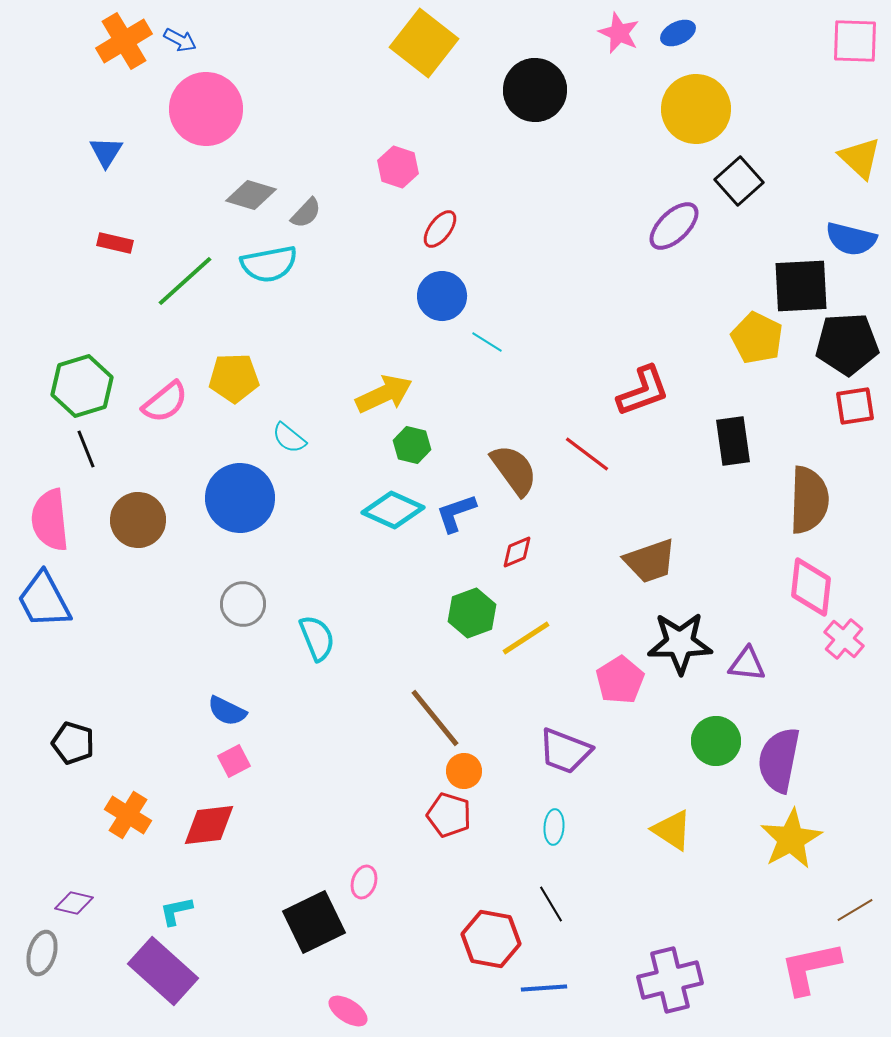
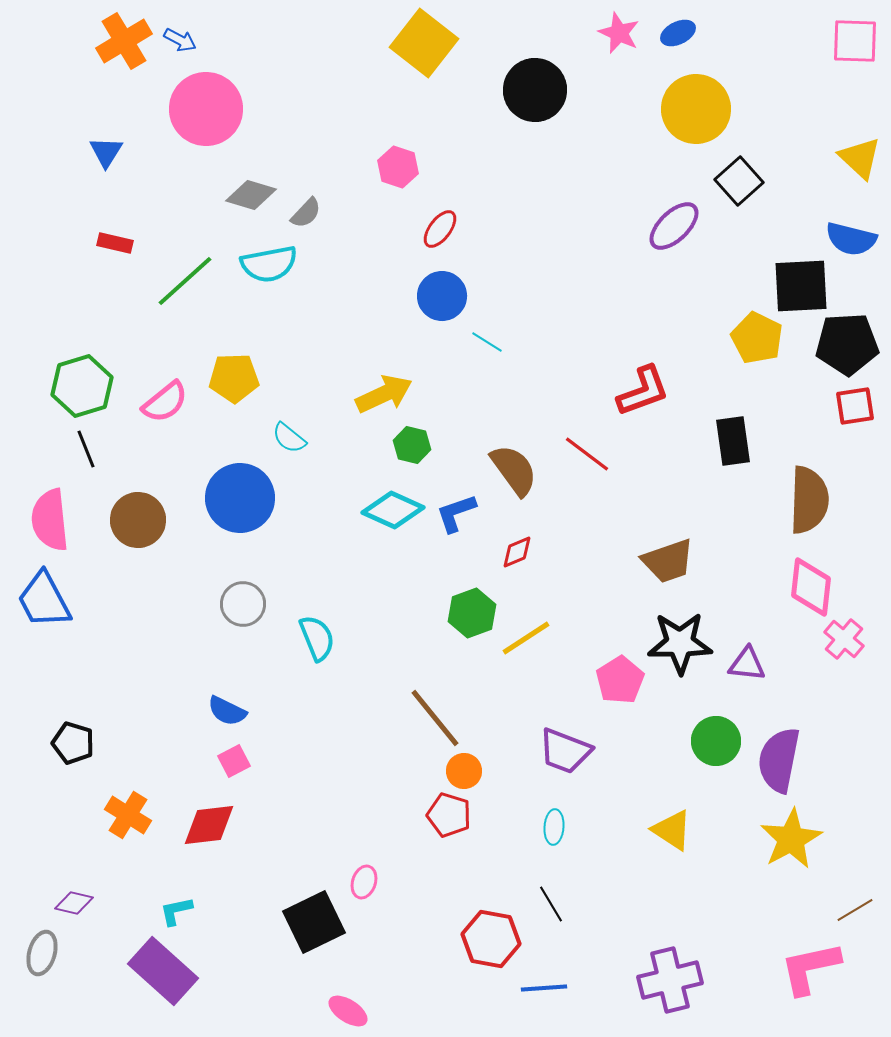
brown trapezoid at (650, 561): moved 18 px right
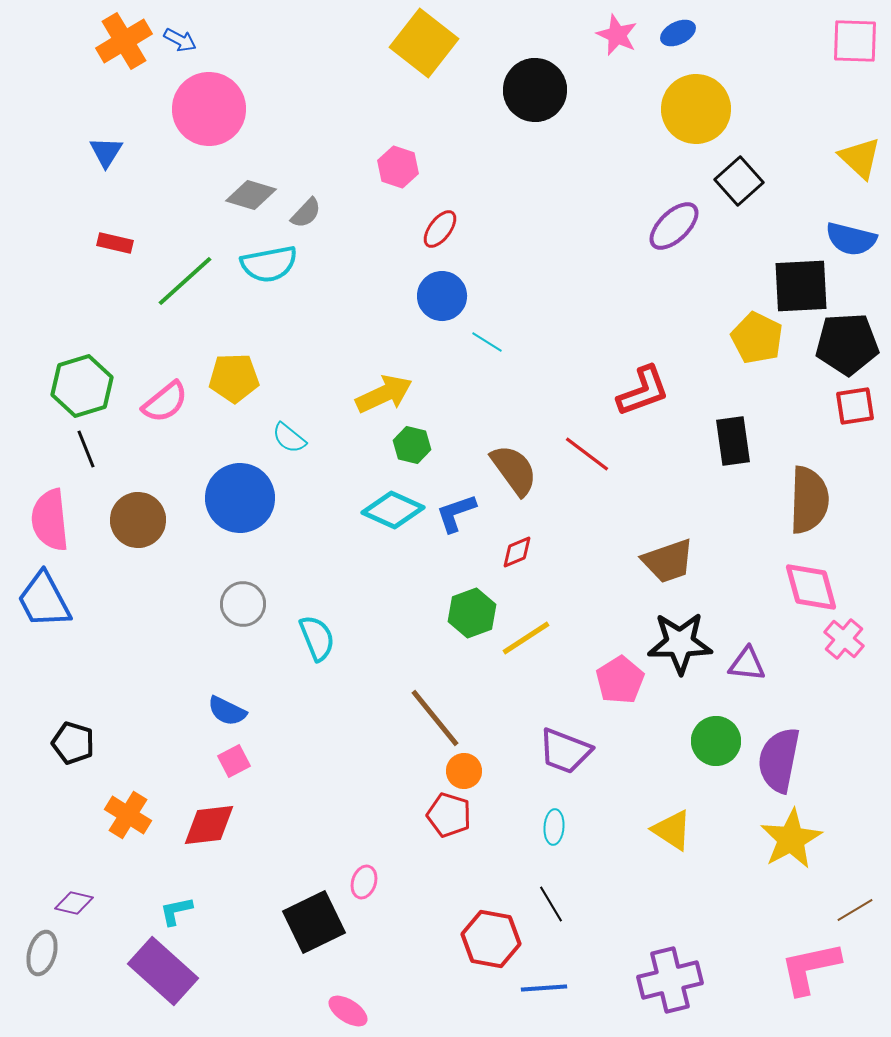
pink star at (619, 33): moved 2 px left, 2 px down
pink circle at (206, 109): moved 3 px right
pink diamond at (811, 587): rotated 22 degrees counterclockwise
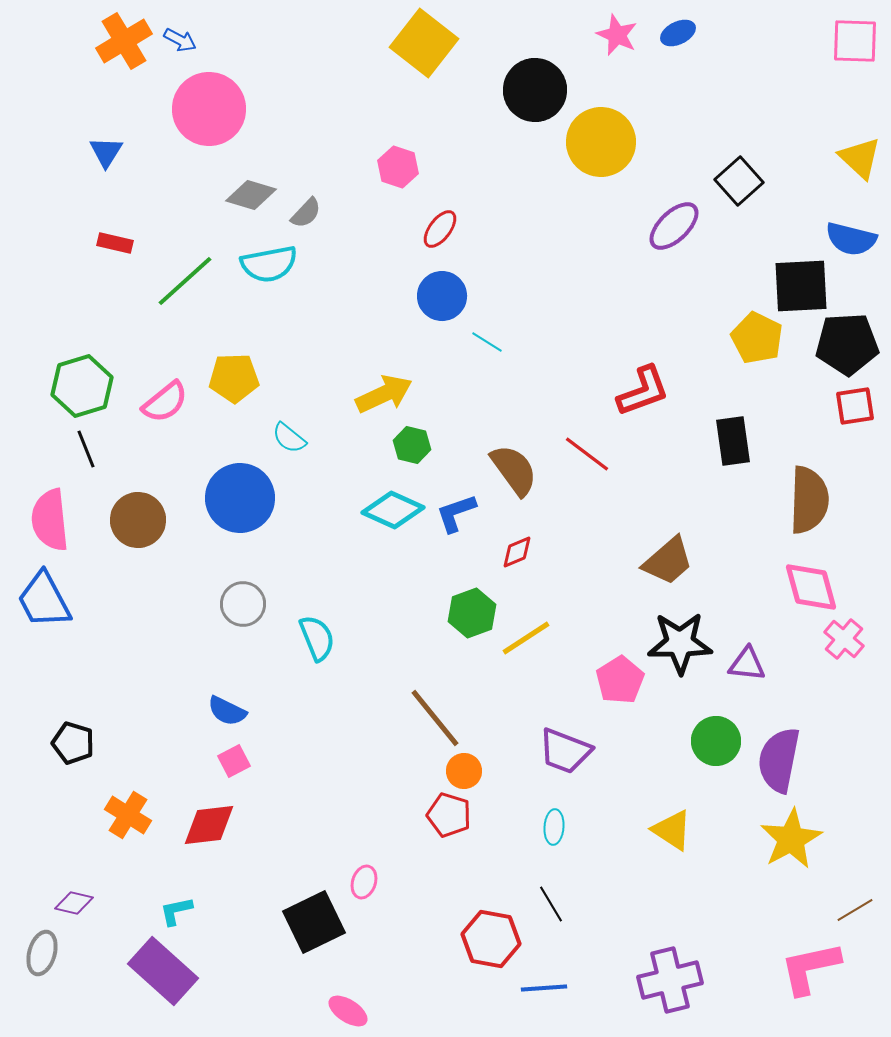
yellow circle at (696, 109): moved 95 px left, 33 px down
brown trapezoid at (668, 561): rotated 22 degrees counterclockwise
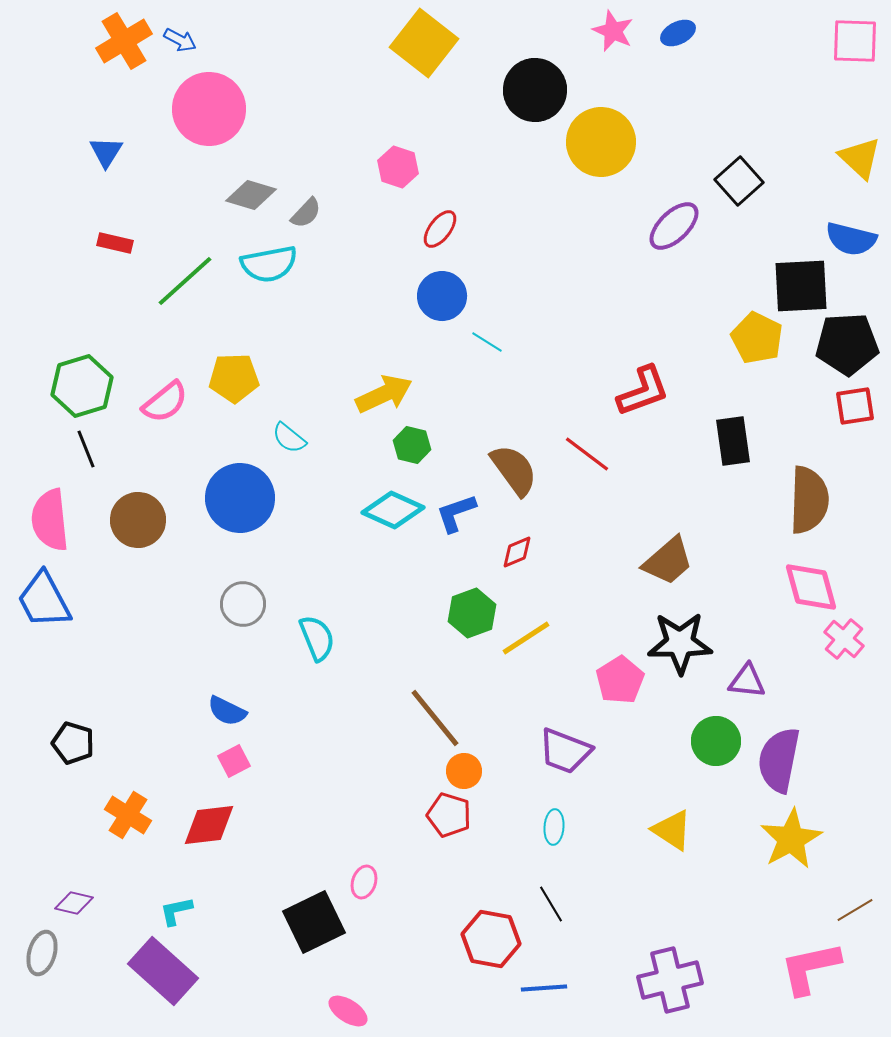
pink star at (617, 35): moved 4 px left, 4 px up
purple triangle at (747, 664): moved 17 px down
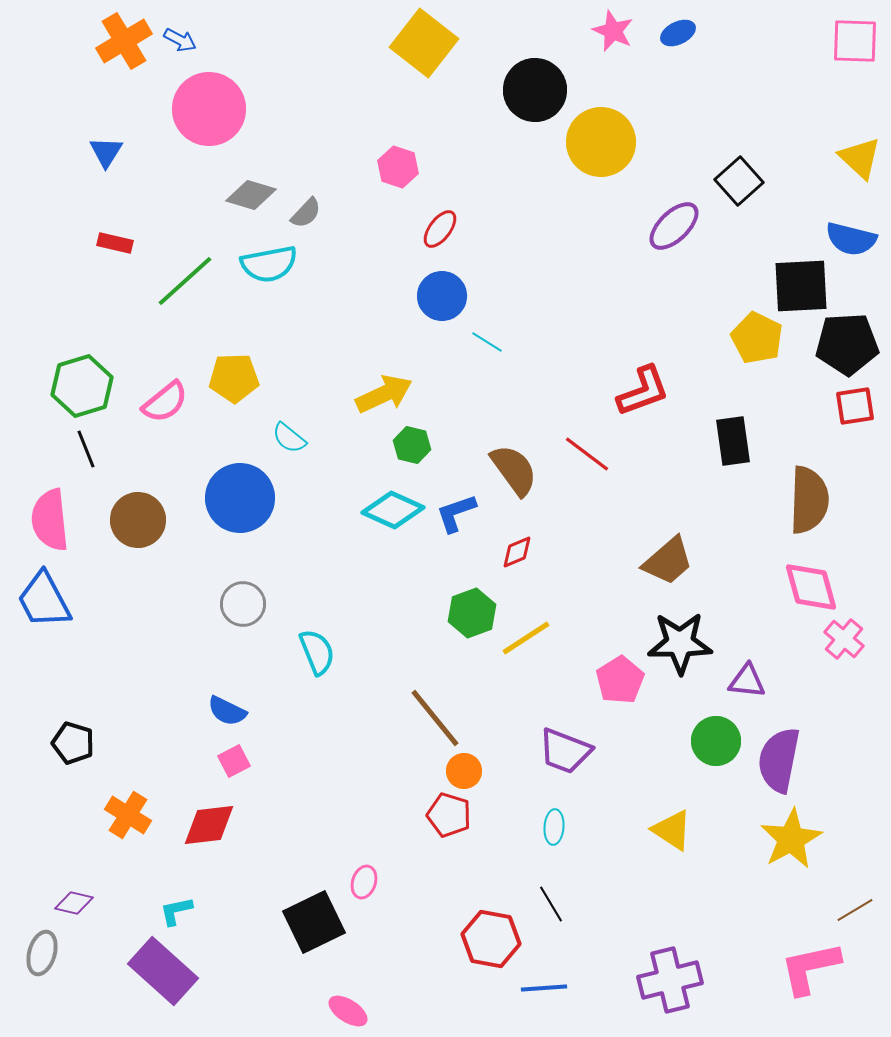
cyan semicircle at (317, 638): moved 14 px down
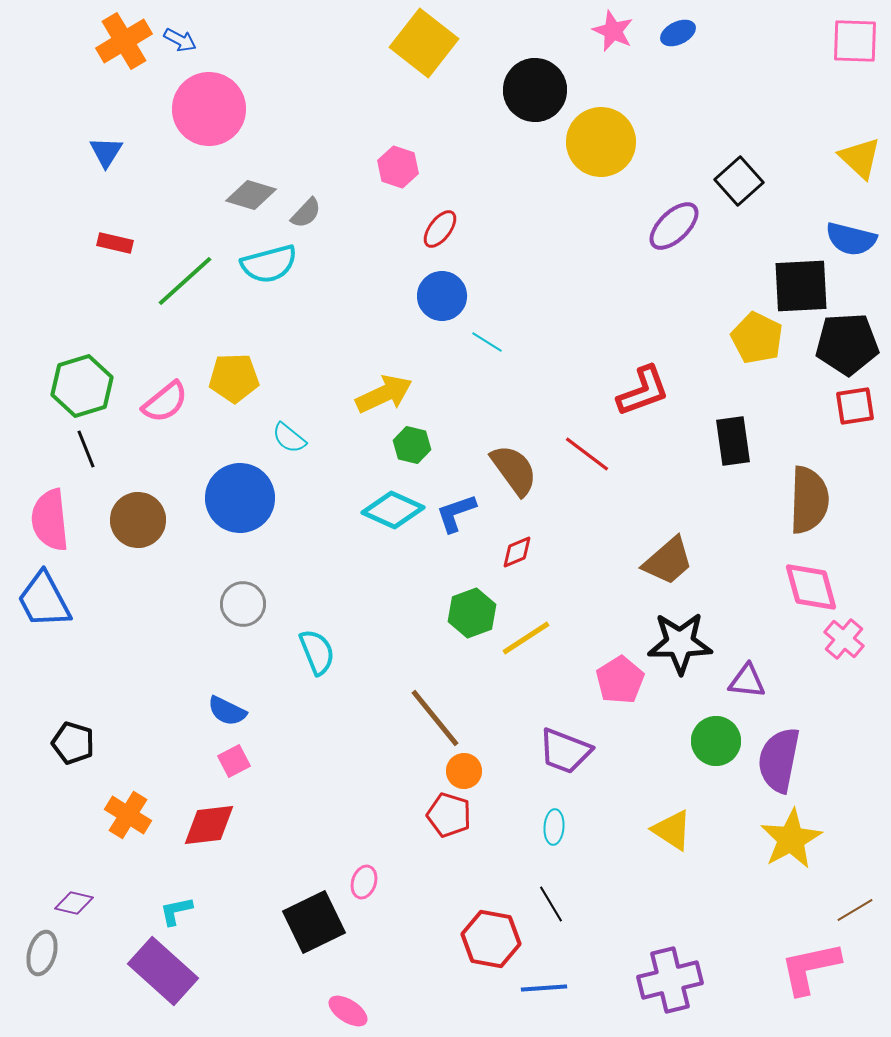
cyan semicircle at (269, 264): rotated 4 degrees counterclockwise
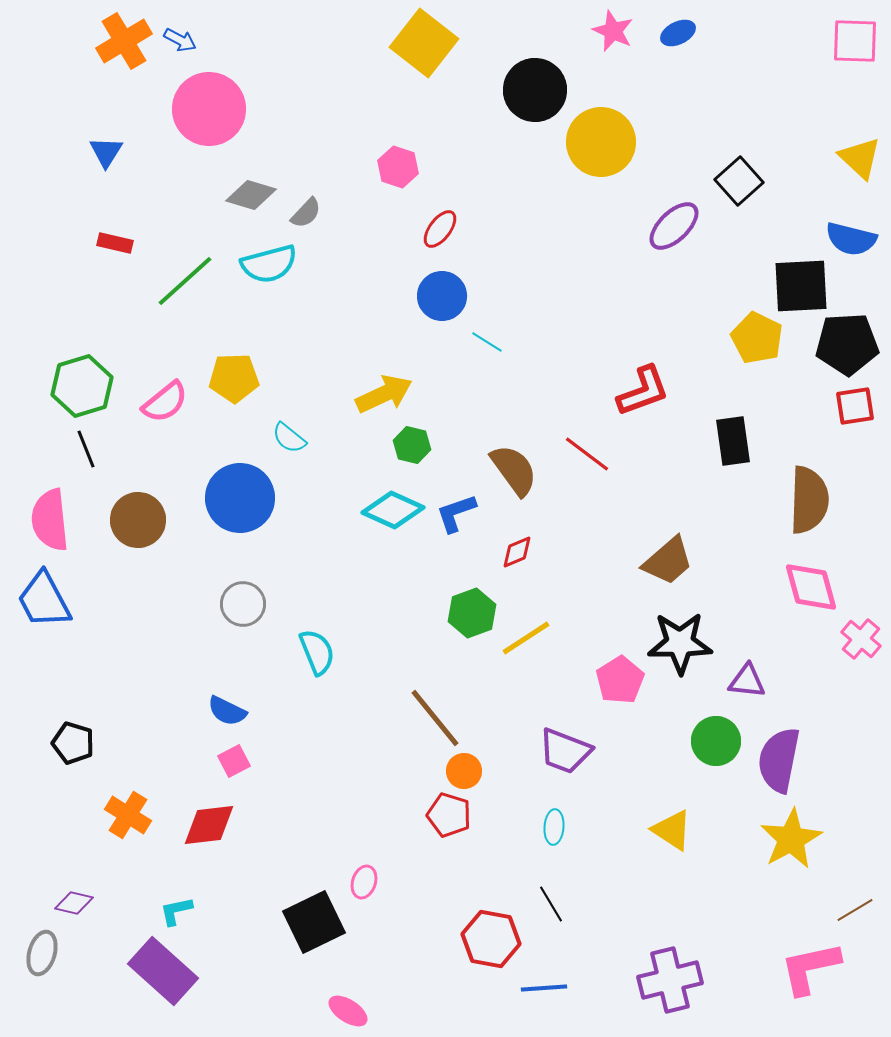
pink cross at (844, 639): moved 17 px right
